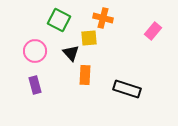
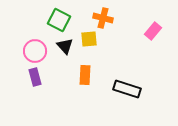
yellow square: moved 1 px down
black triangle: moved 6 px left, 7 px up
purple rectangle: moved 8 px up
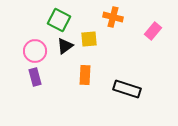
orange cross: moved 10 px right, 1 px up
black triangle: rotated 36 degrees clockwise
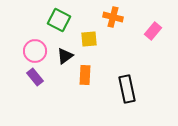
black triangle: moved 10 px down
purple rectangle: rotated 24 degrees counterclockwise
black rectangle: rotated 60 degrees clockwise
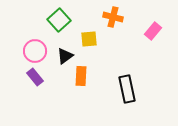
green square: rotated 20 degrees clockwise
orange rectangle: moved 4 px left, 1 px down
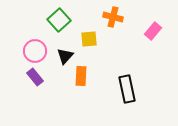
black triangle: rotated 12 degrees counterclockwise
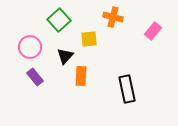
pink circle: moved 5 px left, 4 px up
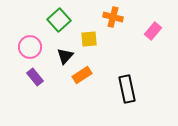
orange rectangle: moved 1 px right, 1 px up; rotated 54 degrees clockwise
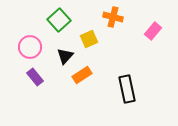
yellow square: rotated 18 degrees counterclockwise
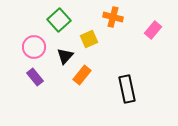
pink rectangle: moved 1 px up
pink circle: moved 4 px right
orange rectangle: rotated 18 degrees counterclockwise
